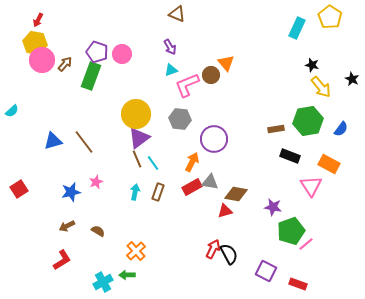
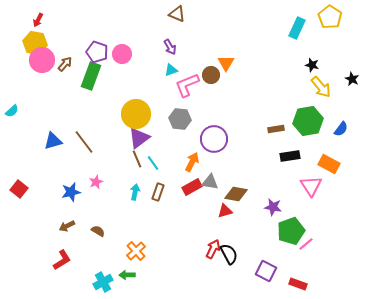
orange triangle at (226, 63): rotated 12 degrees clockwise
black rectangle at (290, 156): rotated 30 degrees counterclockwise
red square at (19, 189): rotated 18 degrees counterclockwise
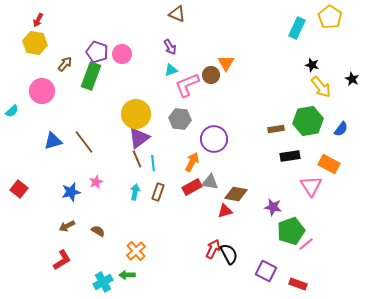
pink circle at (42, 60): moved 31 px down
cyan line at (153, 163): rotated 28 degrees clockwise
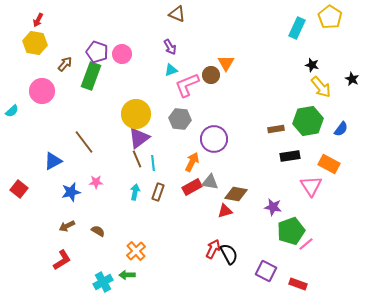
blue triangle at (53, 141): moved 20 px down; rotated 12 degrees counterclockwise
pink star at (96, 182): rotated 24 degrees clockwise
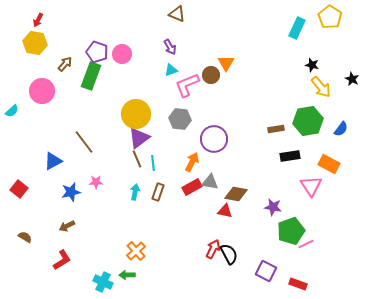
red triangle at (225, 211): rotated 28 degrees clockwise
brown semicircle at (98, 231): moved 73 px left, 6 px down
pink line at (306, 244): rotated 14 degrees clockwise
cyan cross at (103, 282): rotated 36 degrees counterclockwise
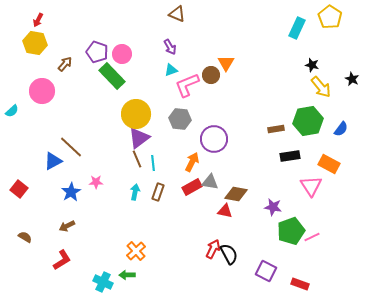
green rectangle at (91, 76): moved 21 px right; rotated 64 degrees counterclockwise
brown line at (84, 142): moved 13 px left, 5 px down; rotated 10 degrees counterclockwise
blue star at (71, 192): rotated 18 degrees counterclockwise
pink line at (306, 244): moved 6 px right, 7 px up
red rectangle at (298, 284): moved 2 px right
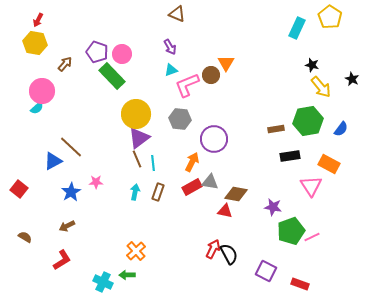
cyan semicircle at (12, 111): moved 25 px right, 3 px up
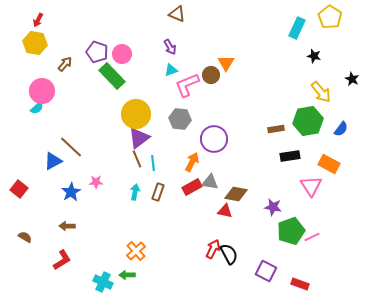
black star at (312, 65): moved 2 px right, 9 px up
yellow arrow at (321, 87): moved 5 px down
brown arrow at (67, 226): rotated 28 degrees clockwise
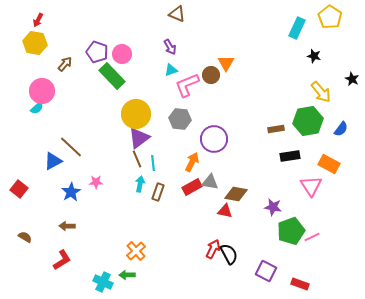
cyan arrow at (135, 192): moved 5 px right, 8 px up
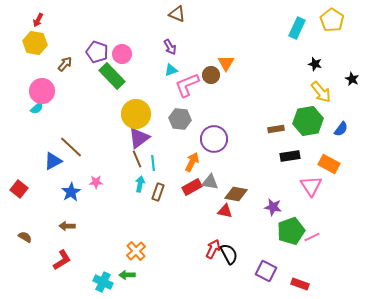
yellow pentagon at (330, 17): moved 2 px right, 3 px down
black star at (314, 56): moved 1 px right, 8 px down
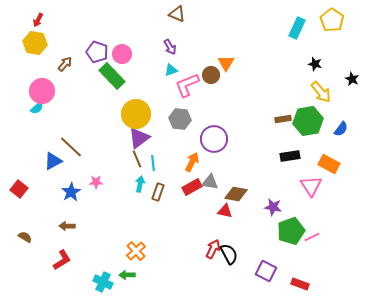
brown rectangle at (276, 129): moved 7 px right, 10 px up
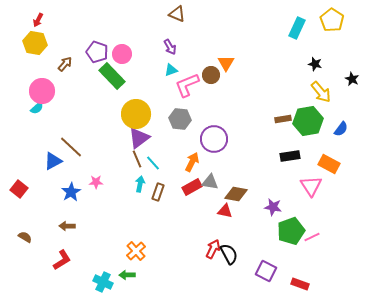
cyan line at (153, 163): rotated 35 degrees counterclockwise
